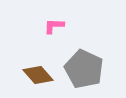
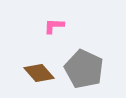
brown diamond: moved 1 px right, 2 px up
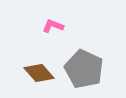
pink L-shape: moved 1 px left; rotated 20 degrees clockwise
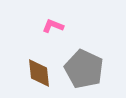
brown diamond: rotated 36 degrees clockwise
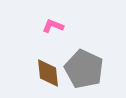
brown diamond: moved 9 px right
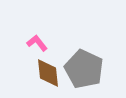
pink L-shape: moved 16 px left, 17 px down; rotated 30 degrees clockwise
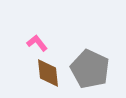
gray pentagon: moved 6 px right
